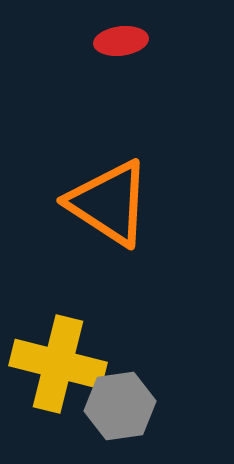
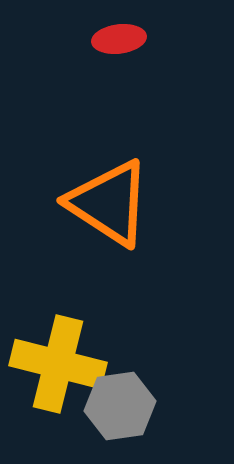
red ellipse: moved 2 px left, 2 px up
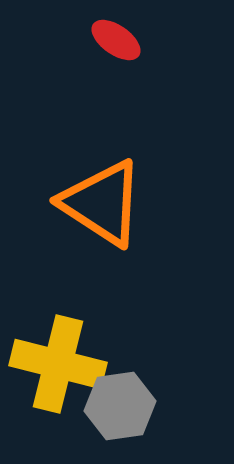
red ellipse: moved 3 px left, 1 px down; rotated 42 degrees clockwise
orange triangle: moved 7 px left
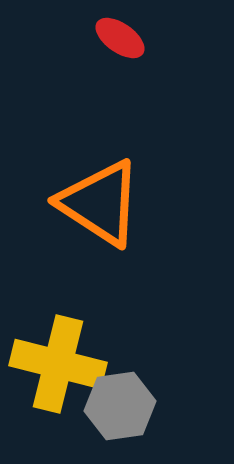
red ellipse: moved 4 px right, 2 px up
orange triangle: moved 2 px left
